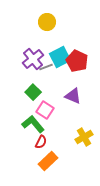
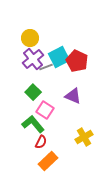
yellow circle: moved 17 px left, 16 px down
cyan square: moved 1 px left
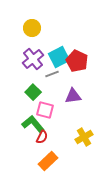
yellow circle: moved 2 px right, 10 px up
gray line: moved 6 px right, 7 px down
purple triangle: rotated 30 degrees counterclockwise
pink square: rotated 18 degrees counterclockwise
red semicircle: moved 1 px right, 5 px up
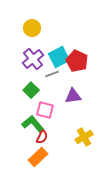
green square: moved 2 px left, 2 px up
orange rectangle: moved 10 px left, 4 px up
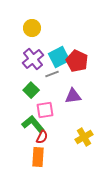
pink square: rotated 24 degrees counterclockwise
orange rectangle: rotated 42 degrees counterclockwise
